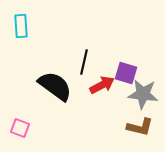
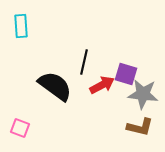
purple square: moved 1 px down
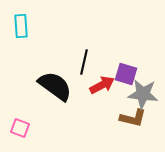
brown L-shape: moved 7 px left, 9 px up
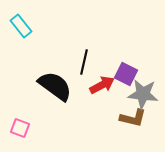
cyan rectangle: rotated 35 degrees counterclockwise
purple square: rotated 10 degrees clockwise
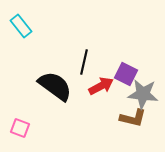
red arrow: moved 1 px left, 1 px down
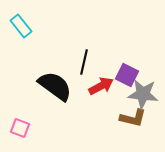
purple square: moved 1 px right, 1 px down
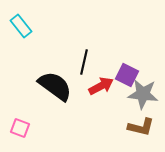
brown L-shape: moved 8 px right, 9 px down
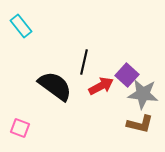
purple square: rotated 15 degrees clockwise
brown L-shape: moved 1 px left, 3 px up
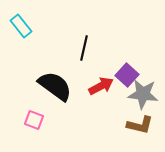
black line: moved 14 px up
brown L-shape: moved 1 px down
pink square: moved 14 px right, 8 px up
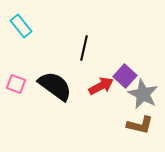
purple square: moved 2 px left, 1 px down
gray star: rotated 20 degrees clockwise
pink square: moved 18 px left, 36 px up
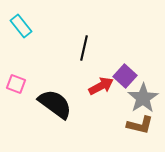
black semicircle: moved 18 px down
gray star: moved 4 px down; rotated 12 degrees clockwise
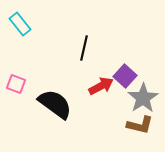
cyan rectangle: moved 1 px left, 2 px up
